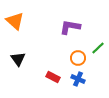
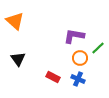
purple L-shape: moved 4 px right, 9 px down
orange circle: moved 2 px right
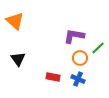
red rectangle: rotated 16 degrees counterclockwise
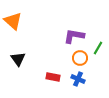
orange triangle: moved 2 px left
green line: rotated 16 degrees counterclockwise
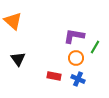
green line: moved 3 px left, 1 px up
orange circle: moved 4 px left
red rectangle: moved 1 px right, 1 px up
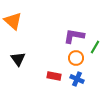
blue cross: moved 1 px left
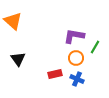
red rectangle: moved 1 px right, 2 px up; rotated 24 degrees counterclockwise
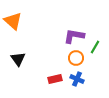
red rectangle: moved 5 px down
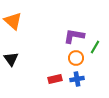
black triangle: moved 7 px left
blue cross: rotated 32 degrees counterclockwise
